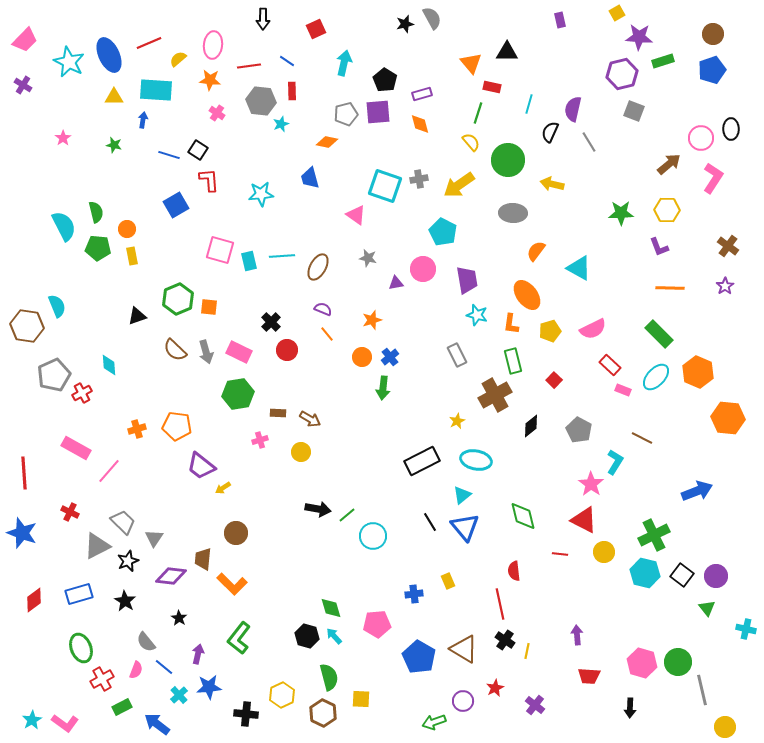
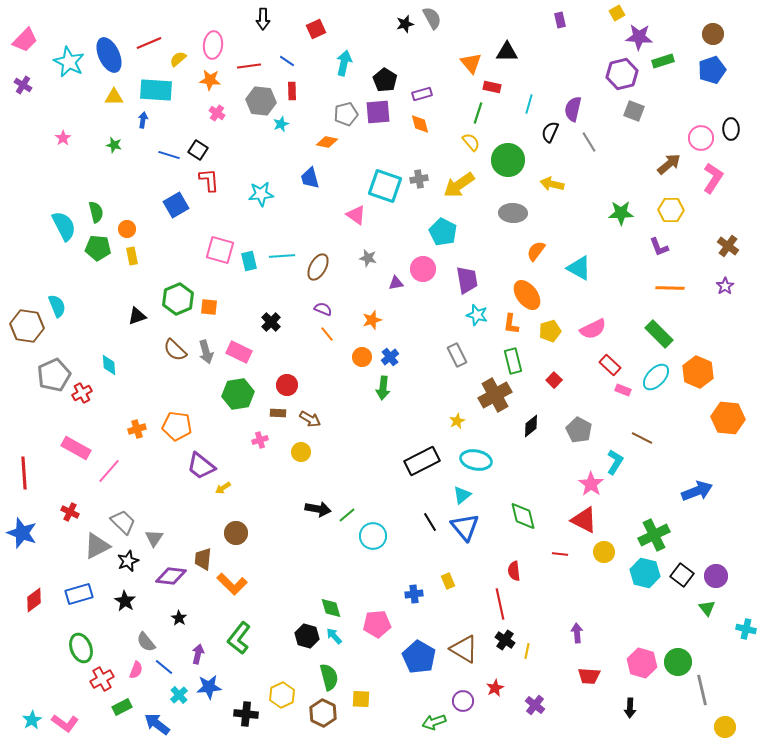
yellow hexagon at (667, 210): moved 4 px right
red circle at (287, 350): moved 35 px down
purple arrow at (577, 635): moved 2 px up
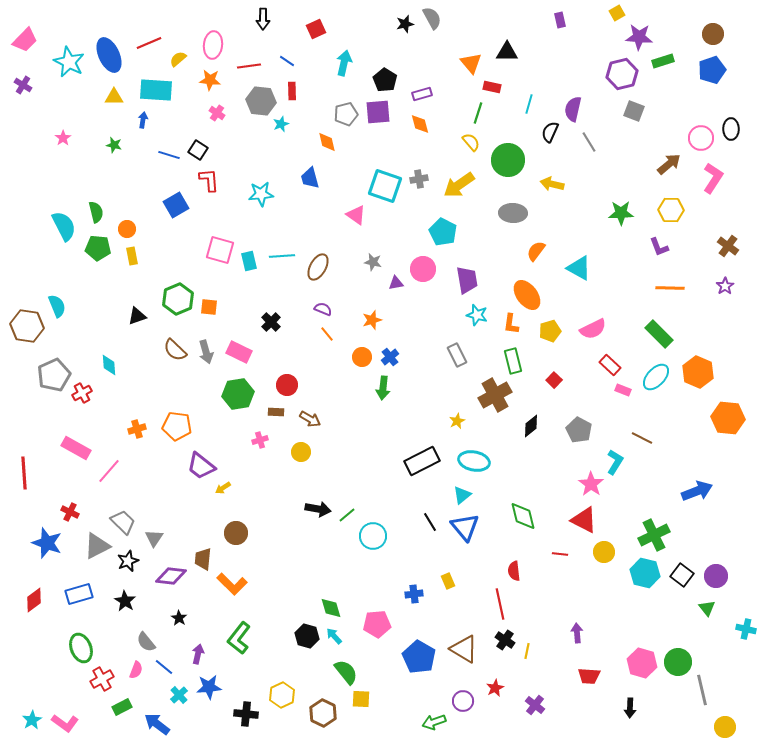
orange diamond at (327, 142): rotated 65 degrees clockwise
gray star at (368, 258): moved 5 px right, 4 px down
brown rectangle at (278, 413): moved 2 px left, 1 px up
cyan ellipse at (476, 460): moved 2 px left, 1 px down
blue star at (22, 533): moved 25 px right, 10 px down
green semicircle at (329, 677): moved 17 px right, 5 px up; rotated 24 degrees counterclockwise
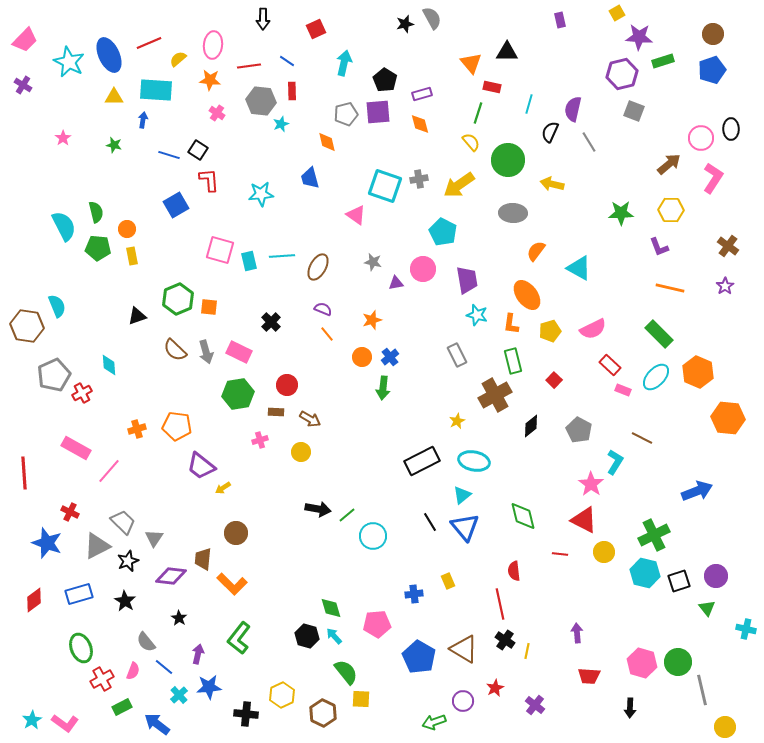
orange line at (670, 288): rotated 12 degrees clockwise
black square at (682, 575): moved 3 px left, 6 px down; rotated 35 degrees clockwise
pink semicircle at (136, 670): moved 3 px left, 1 px down
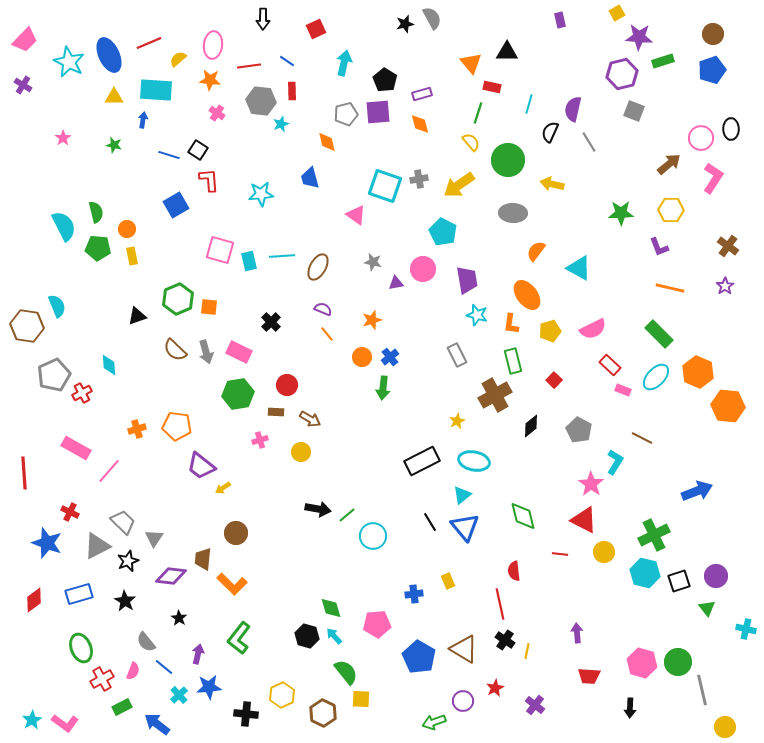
orange hexagon at (728, 418): moved 12 px up
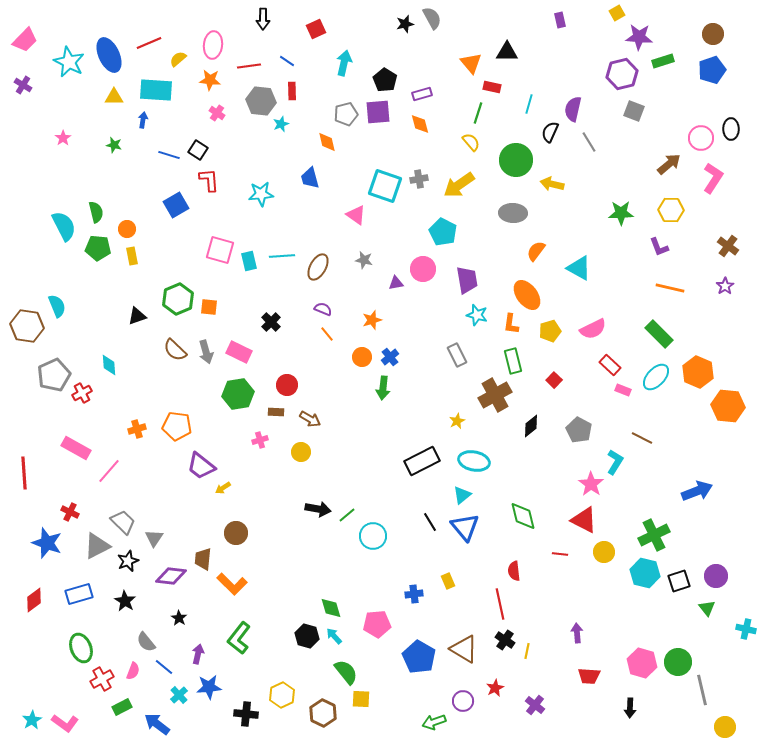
green circle at (508, 160): moved 8 px right
gray star at (373, 262): moved 9 px left, 2 px up
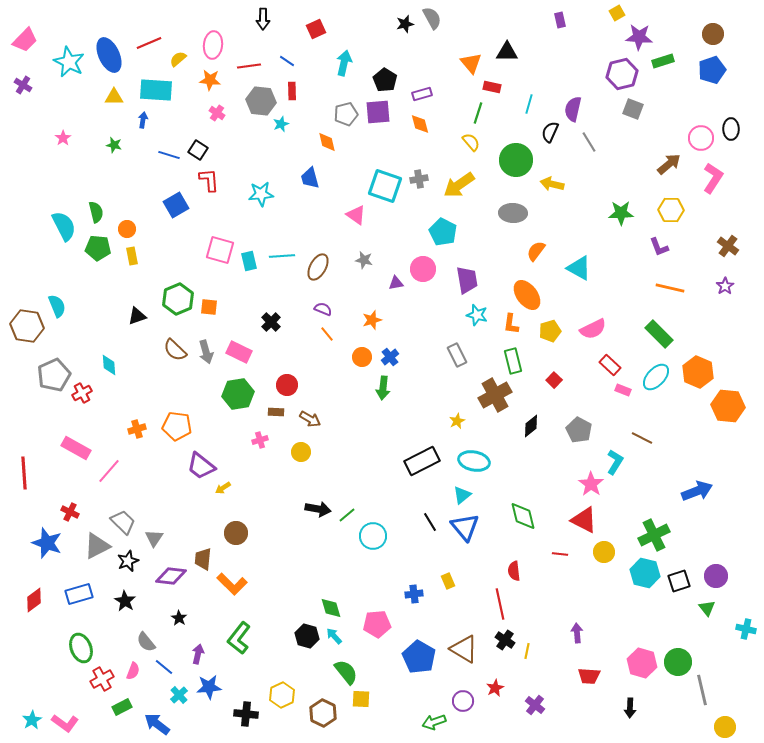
gray square at (634, 111): moved 1 px left, 2 px up
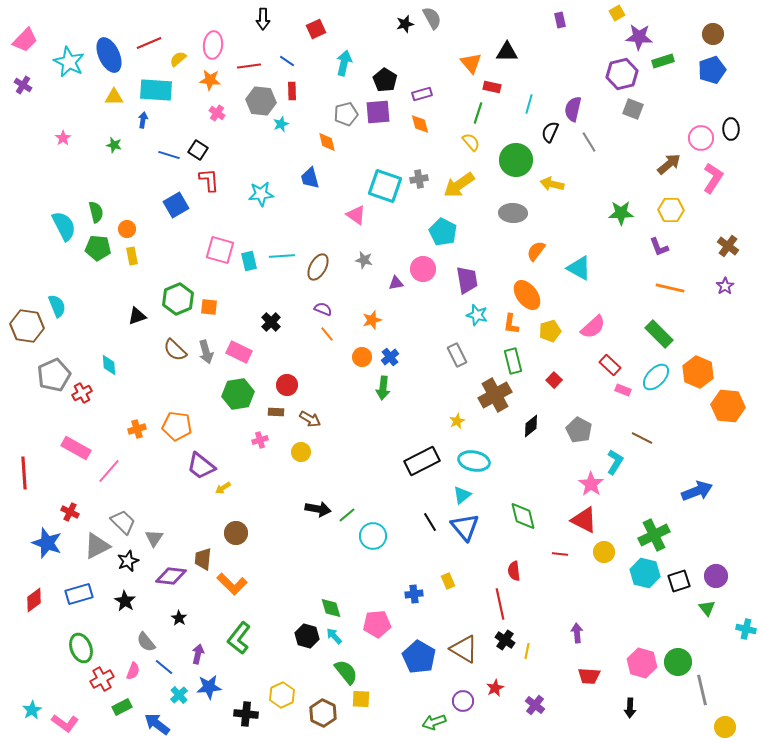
pink semicircle at (593, 329): moved 2 px up; rotated 16 degrees counterclockwise
cyan star at (32, 720): moved 10 px up
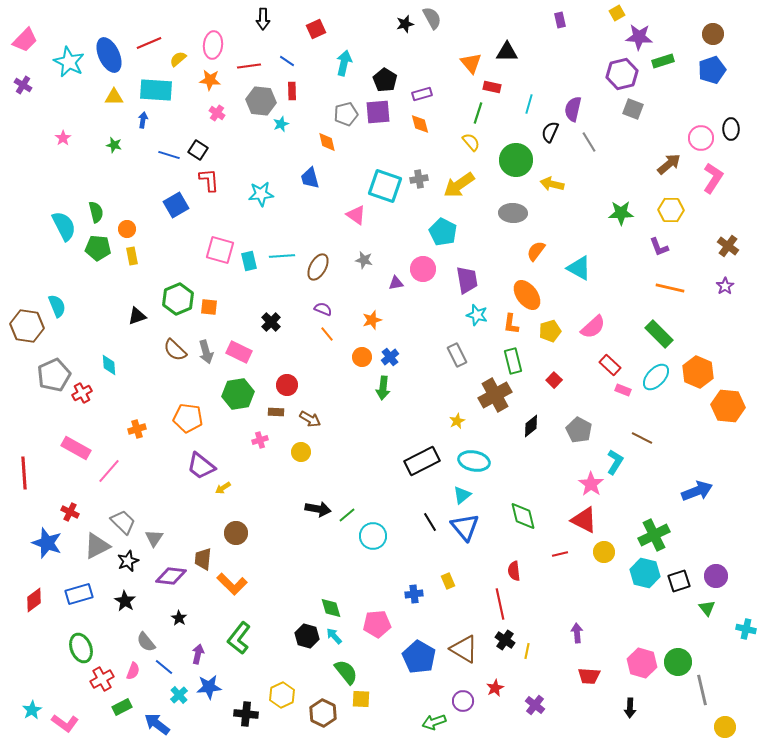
orange pentagon at (177, 426): moved 11 px right, 8 px up
red line at (560, 554): rotated 21 degrees counterclockwise
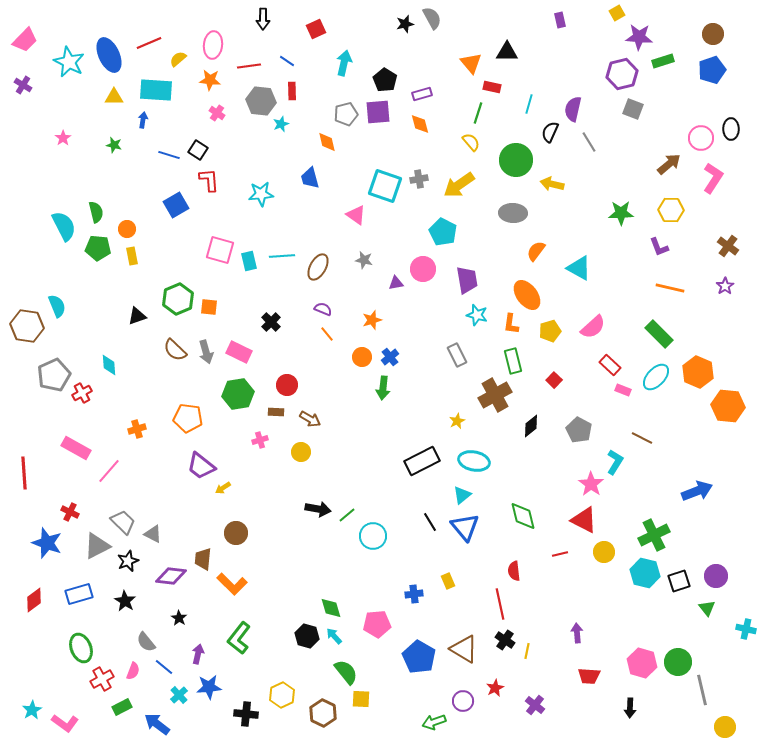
gray triangle at (154, 538): moved 1 px left, 4 px up; rotated 36 degrees counterclockwise
